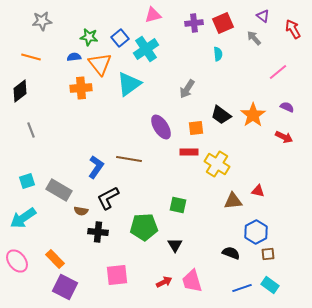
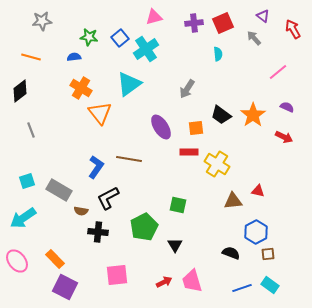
pink triangle at (153, 15): moved 1 px right, 2 px down
orange triangle at (100, 64): moved 49 px down
orange cross at (81, 88): rotated 35 degrees clockwise
green pentagon at (144, 227): rotated 24 degrees counterclockwise
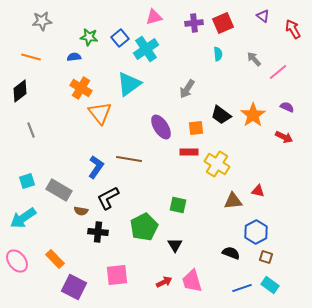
gray arrow at (254, 38): moved 21 px down
brown square at (268, 254): moved 2 px left, 3 px down; rotated 24 degrees clockwise
purple square at (65, 287): moved 9 px right
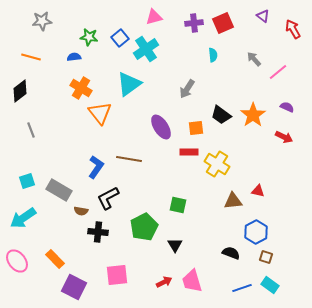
cyan semicircle at (218, 54): moved 5 px left, 1 px down
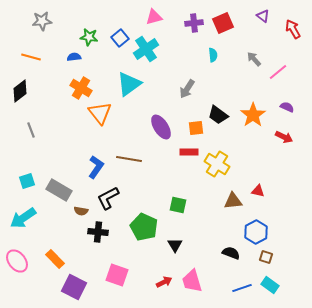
black trapezoid at (221, 115): moved 3 px left
green pentagon at (144, 227): rotated 20 degrees counterclockwise
pink square at (117, 275): rotated 25 degrees clockwise
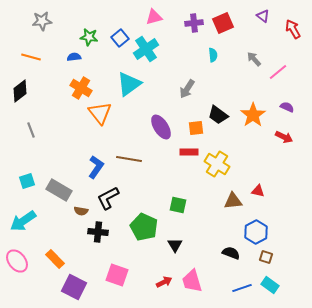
cyan arrow at (23, 218): moved 3 px down
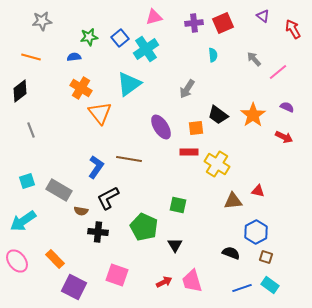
green star at (89, 37): rotated 18 degrees counterclockwise
